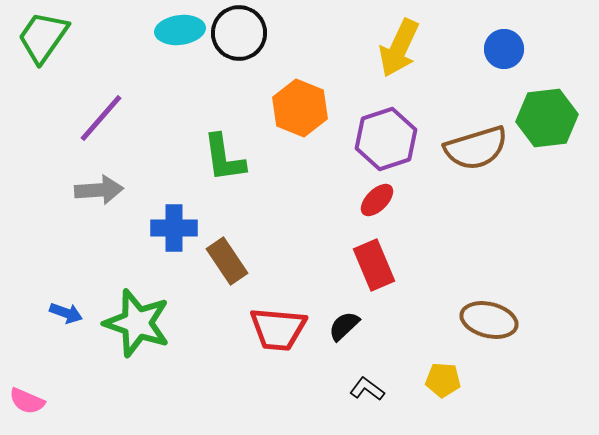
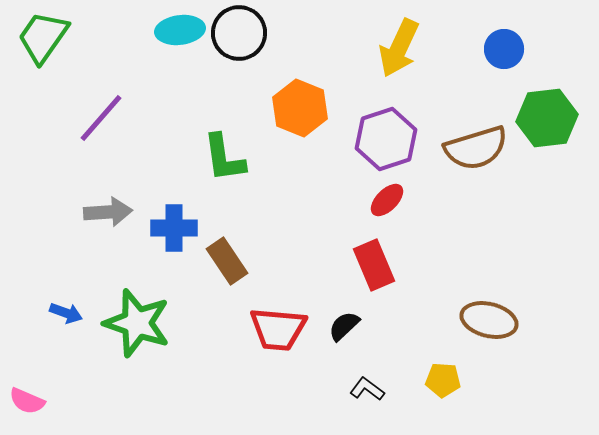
gray arrow: moved 9 px right, 22 px down
red ellipse: moved 10 px right
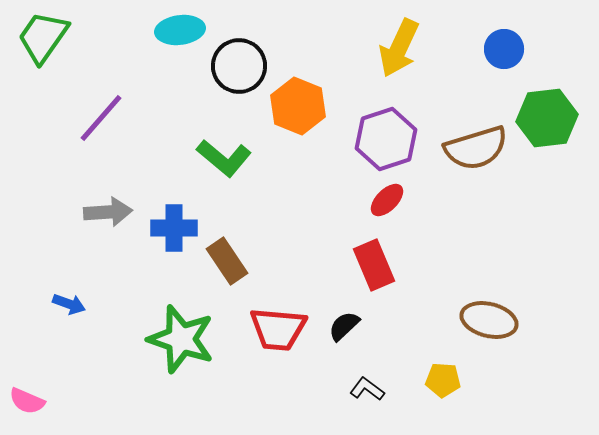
black circle: moved 33 px down
orange hexagon: moved 2 px left, 2 px up
green L-shape: rotated 42 degrees counterclockwise
blue arrow: moved 3 px right, 9 px up
green star: moved 44 px right, 16 px down
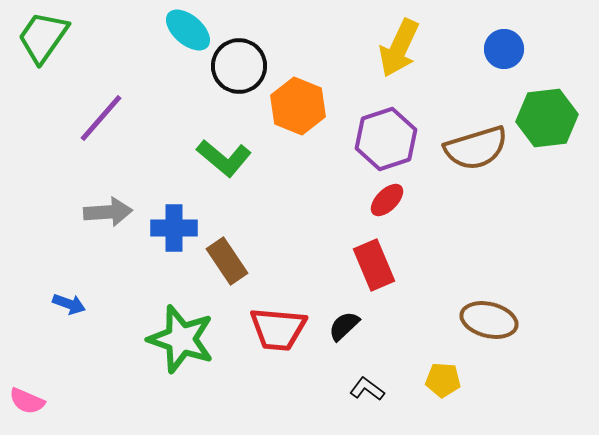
cyan ellipse: moved 8 px right; rotated 48 degrees clockwise
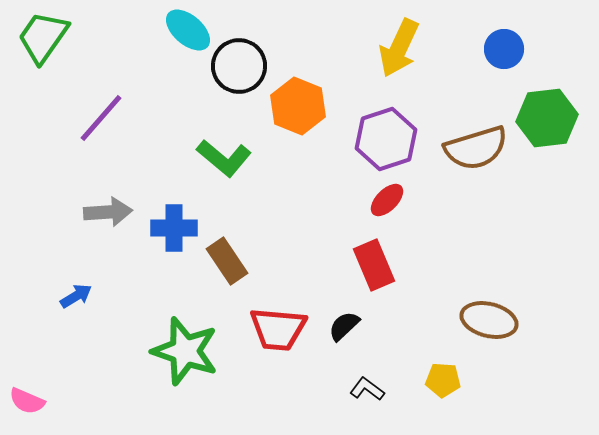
blue arrow: moved 7 px right, 8 px up; rotated 52 degrees counterclockwise
green star: moved 4 px right, 12 px down
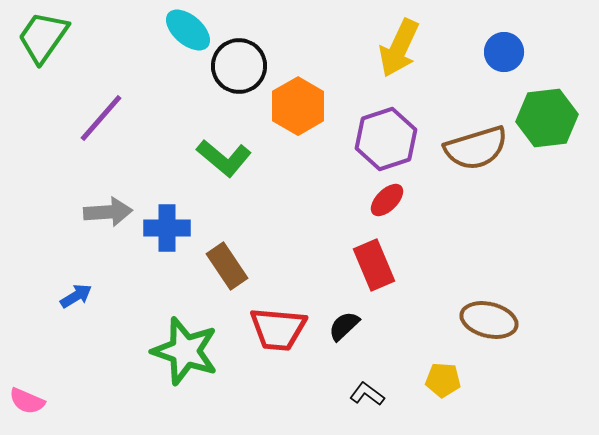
blue circle: moved 3 px down
orange hexagon: rotated 8 degrees clockwise
blue cross: moved 7 px left
brown rectangle: moved 5 px down
black L-shape: moved 5 px down
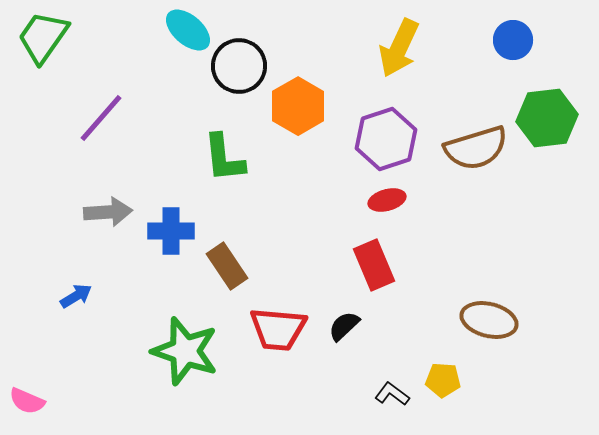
blue circle: moved 9 px right, 12 px up
green L-shape: rotated 44 degrees clockwise
red ellipse: rotated 30 degrees clockwise
blue cross: moved 4 px right, 3 px down
black L-shape: moved 25 px right
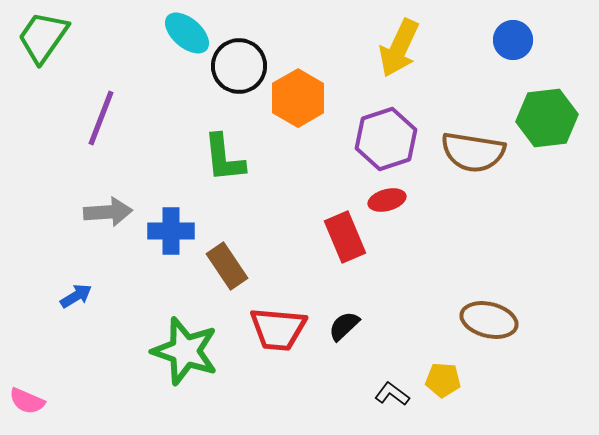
cyan ellipse: moved 1 px left, 3 px down
orange hexagon: moved 8 px up
purple line: rotated 20 degrees counterclockwise
brown semicircle: moved 3 px left, 4 px down; rotated 26 degrees clockwise
red rectangle: moved 29 px left, 28 px up
